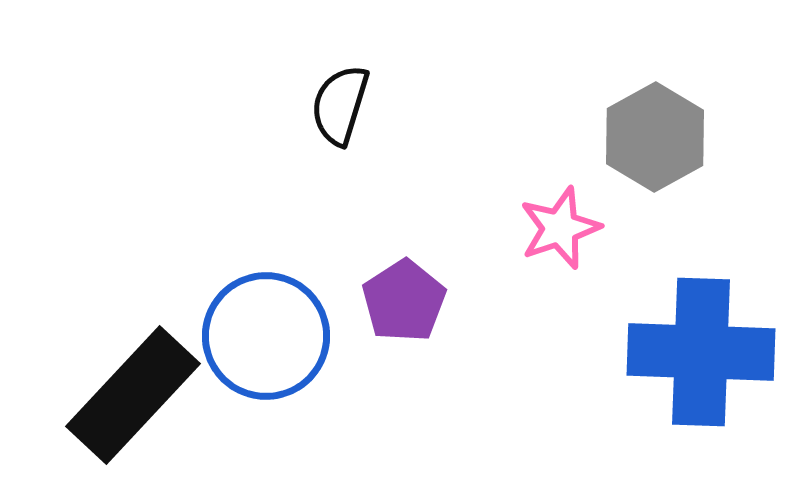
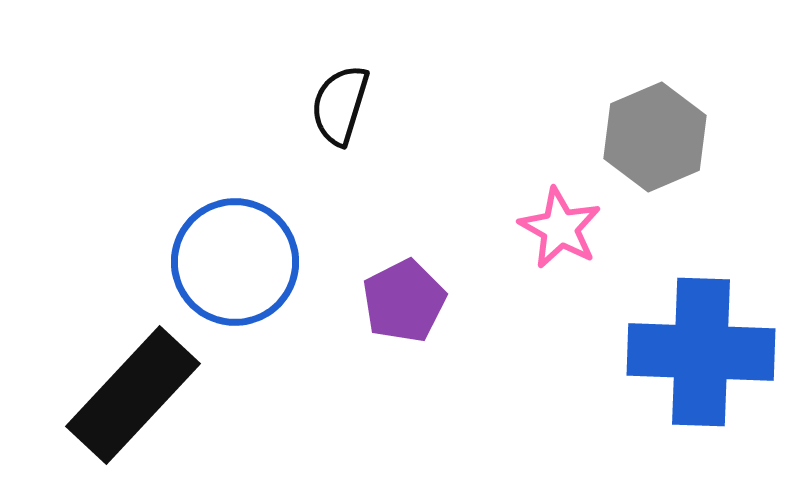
gray hexagon: rotated 6 degrees clockwise
pink star: rotated 24 degrees counterclockwise
purple pentagon: rotated 6 degrees clockwise
blue circle: moved 31 px left, 74 px up
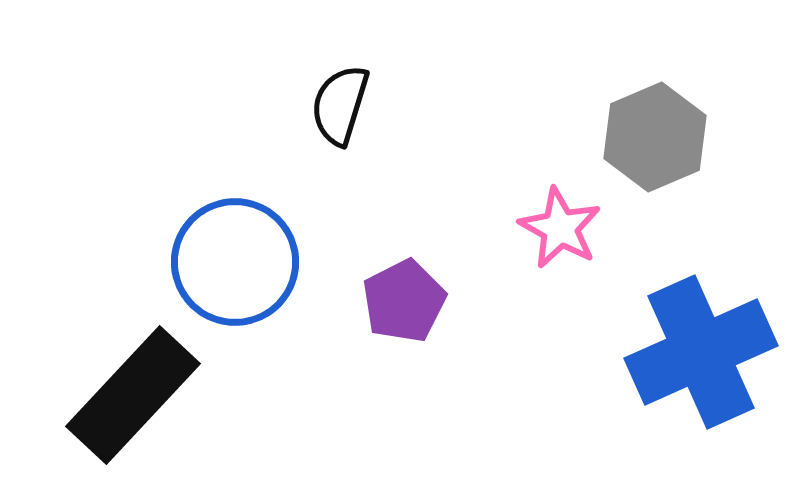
blue cross: rotated 26 degrees counterclockwise
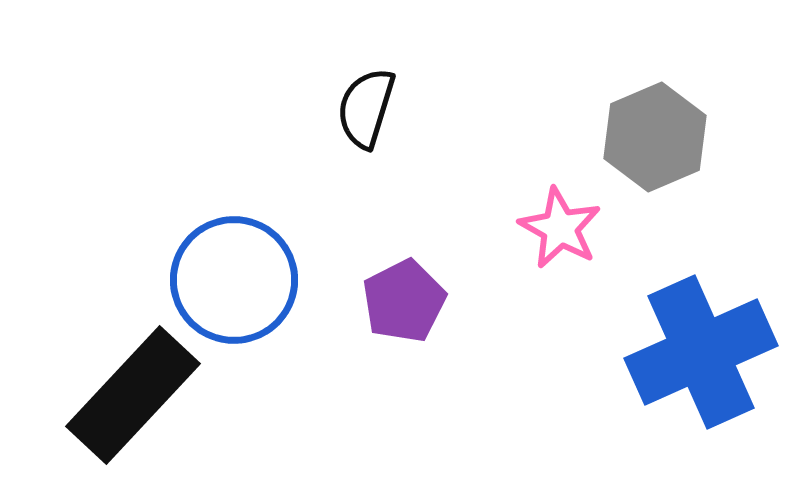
black semicircle: moved 26 px right, 3 px down
blue circle: moved 1 px left, 18 px down
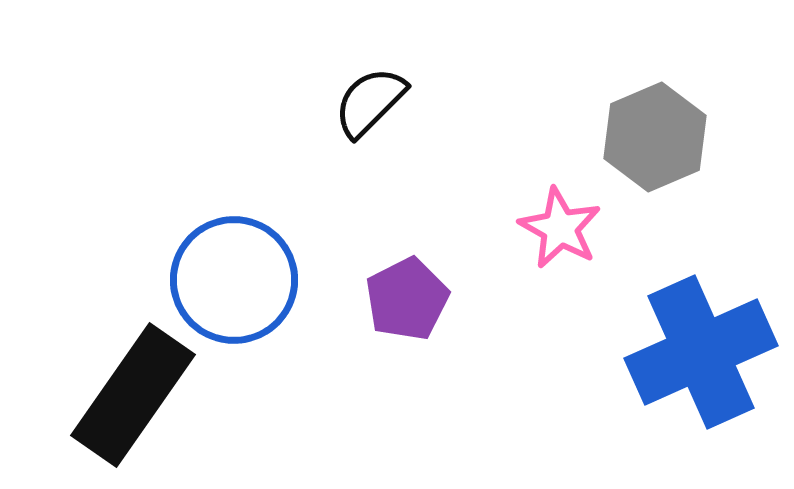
black semicircle: moved 4 px right, 6 px up; rotated 28 degrees clockwise
purple pentagon: moved 3 px right, 2 px up
black rectangle: rotated 8 degrees counterclockwise
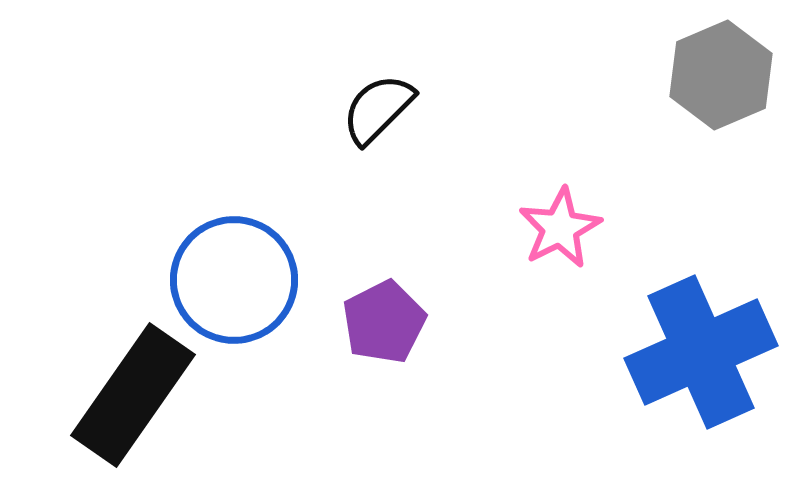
black semicircle: moved 8 px right, 7 px down
gray hexagon: moved 66 px right, 62 px up
pink star: rotated 16 degrees clockwise
purple pentagon: moved 23 px left, 23 px down
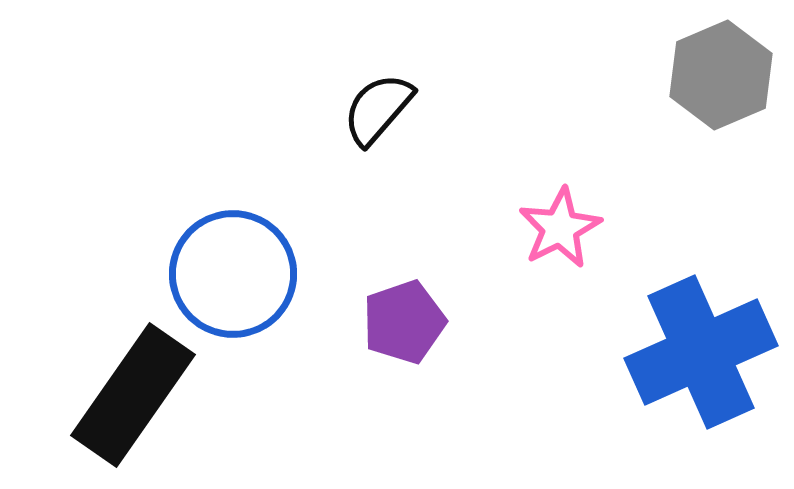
black semicircle: rotated 4 degrees counterclockwise
blue circle: moved 1 px left, 6 px up
purple pentagon: moved 20 px right; rotated 8 degrees clockwise
